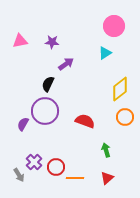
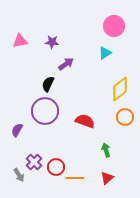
purple semicircle: moved 6 px left, 6 px down
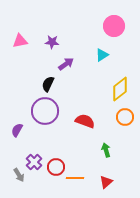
cyan triangle: moved 3 px left, 2 px down
red triangle: moved 1 px left, 4 px down
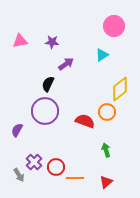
orange circle: moved 18 px left, 5 px up
